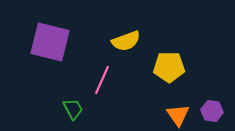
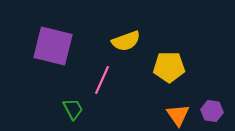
purple square: moved 3 px right, 4 px down
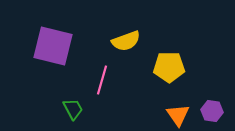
pink line: rotated 8 degrees counterclockwise
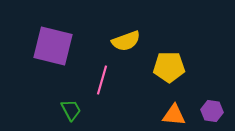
green trapezoid: moved 2 px left, 1 px down
orange triangle: moved 4 px left; rotated 50 degrees counterclockwise
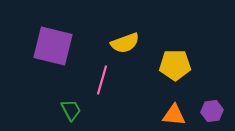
yellow semicircle: moved 1 px left, 2 px down
yellow pentagon: moved 6 px right, 2 px up
purple hexagon: rotated 15 degrees counterclockwise
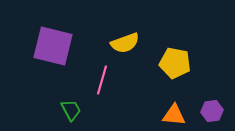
yellow pentagon: moved 2 px up; rotated 12 degrees clockwise
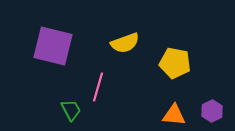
pink line: moved 4 px left, 7 px down
purple hexagon: rotated 20 degrees counterclockwise
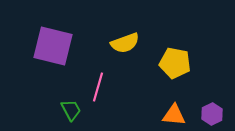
purple hexagon: moved 3 px down
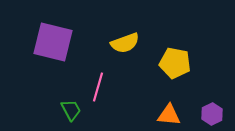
purple square: moved 4 px up
orange triangle: moved 5 px left
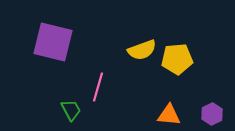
yellow semicircle: moved 17 px right, 7 px down
yellow pentagon: moved 2 px right, 4 px up; rotated 16 degrees counterclockwise
